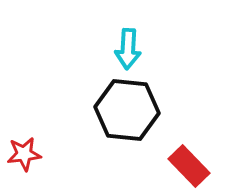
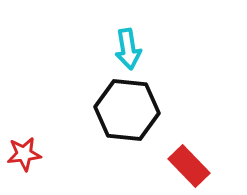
cyan arrow: rotated 12 degrees counterclockwise
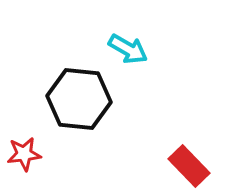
cyan arrow: rotated 51 degrees counterclockwise
black hexagon: moved 48 px left, 11 px up
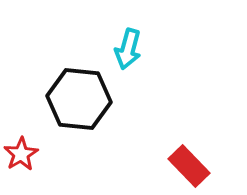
cyan arrow: rotated 75 degrees clockwise
red star: moved 3 px left; rotated 24 degrees counterclockwise
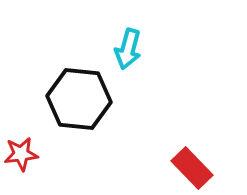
red star: rotated 24 degrees clockwise
red rectangle: moved 3 px right, 2 px down
